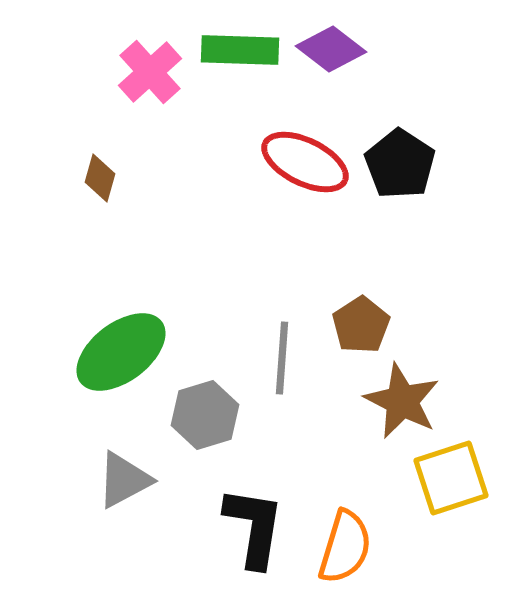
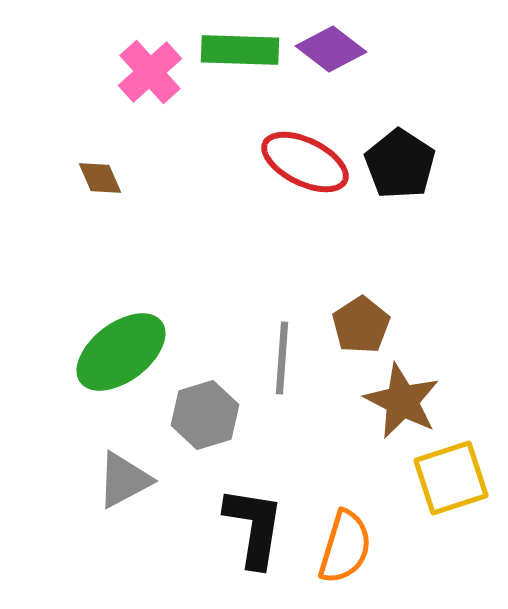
brown diamond: rotated 39 degrees counterclockwise
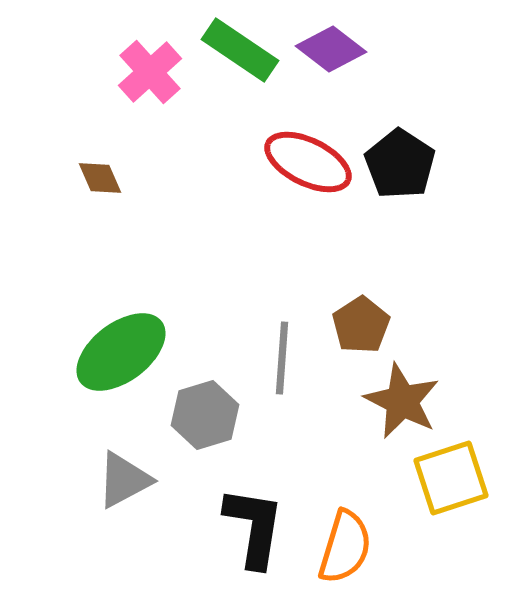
green rectangle: rotated 32 degrees clockwise
red ellipse: moved 3 px right
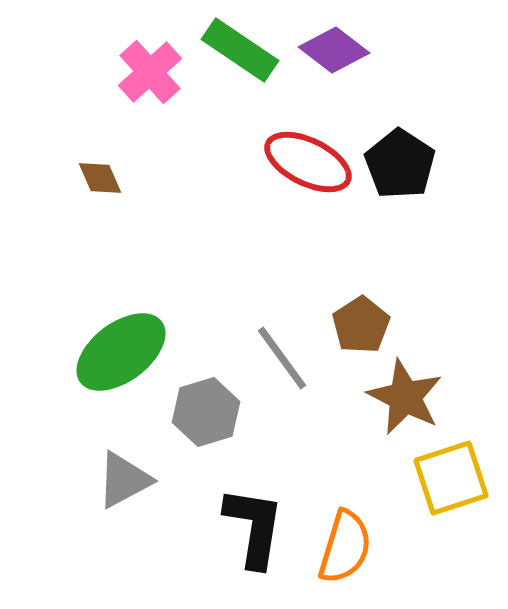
purple diamond: moved 3 px right, 1 px down
gray line: rotated 40 degrees counterclockwise
brown star: moved 3 px right, 4 px up
gray hexagon: moved 1 px right, 3 px up
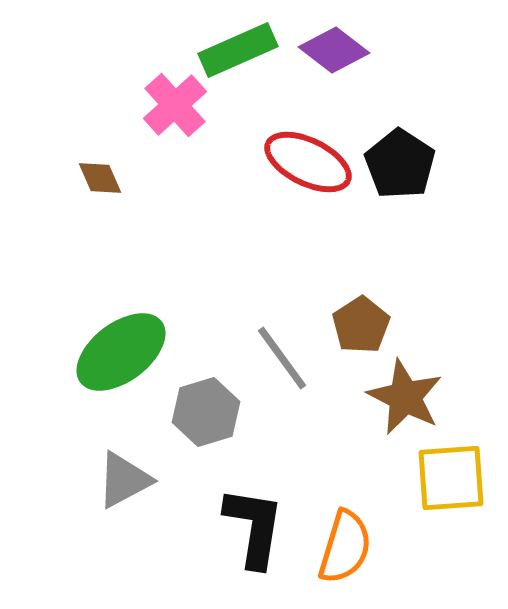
green rectangle: moved 2 px left; rotated 58 degrees counterclockwise
pink cross: moved 25 px right, 33 px down
yellow square: rotated 14 degrees clockwise
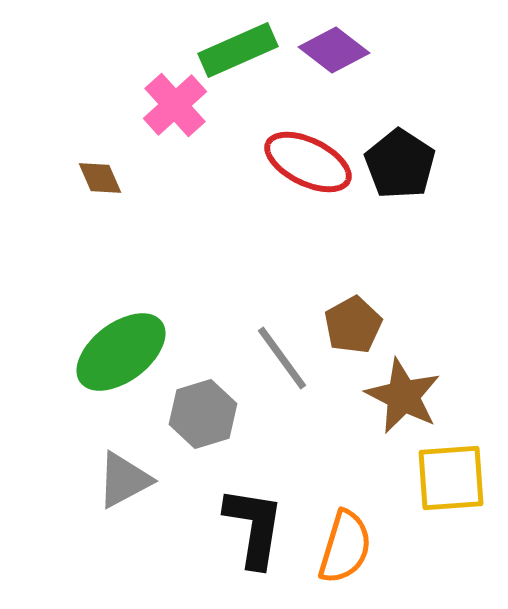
brown pentagon: moved 8 px left; rotated 4 degrees clockwise
brown star: moved 2 px left, 1 px up
gray hexagon: moved 3 px left, 2 px down
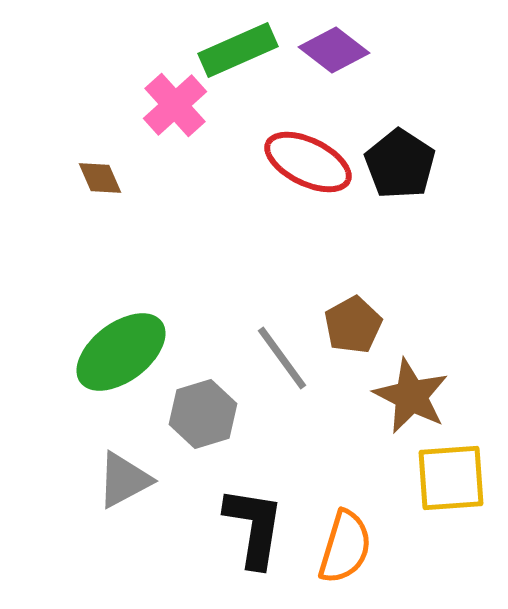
brown star: moved 8 px right
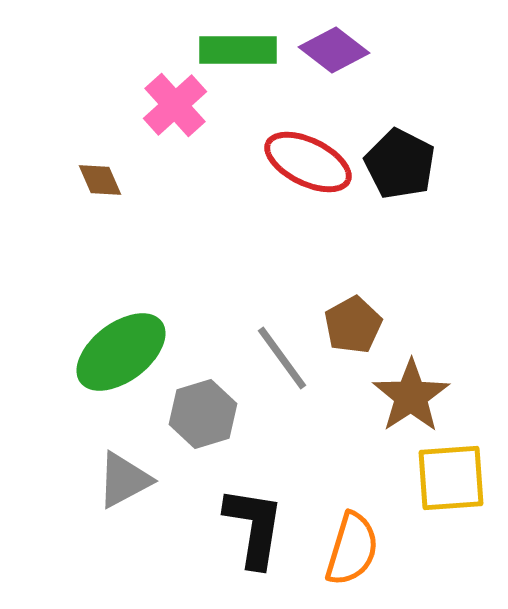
green rectangle: rotated 24 degrees clockwise
black pentagon: rotated 6 degrees counterclockwise
brown diamond: moved 2 px down
brown star: rotated 12 degrees clockwise
orange semicircle: moved 7 px right, 2 px down
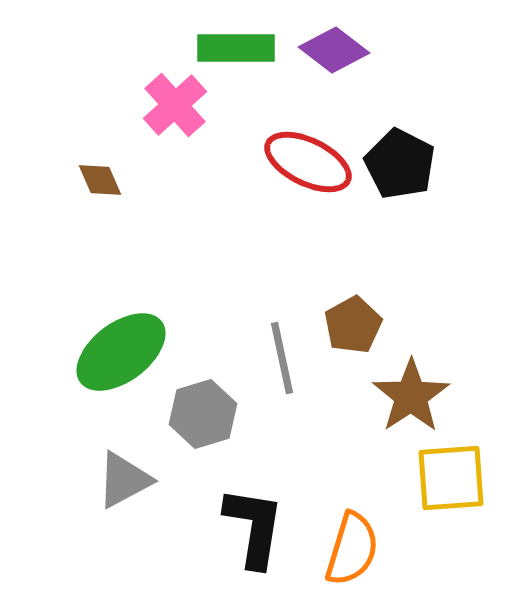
green rectangle: moved 2 px left, 2 px up
gray line: rotated 24 degrees clockwise
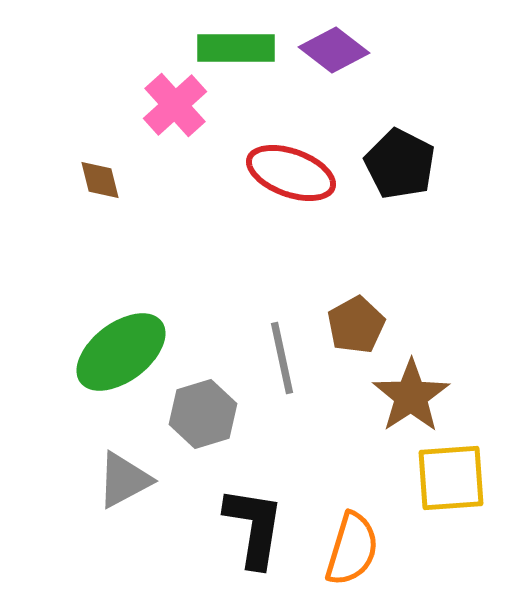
red ellipse: moved 17 px left, 11 px down; rotated 6 degrees counterclockwise
brown diamond: rotated 9 degrees clockwise
brown pentagon: moved 3 px right
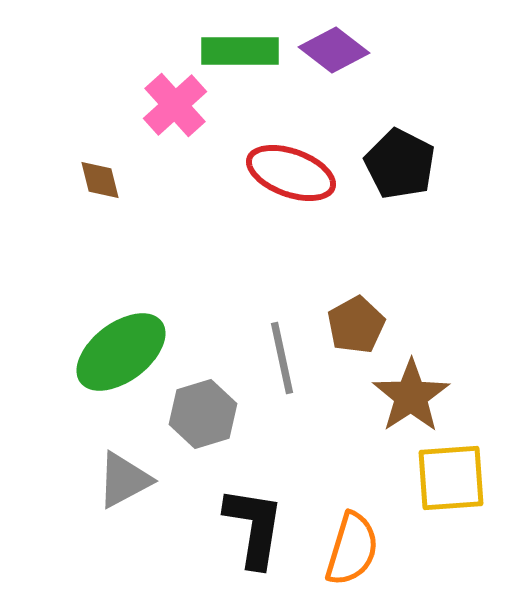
green rectangle: moved 4 px right, 3 px down
